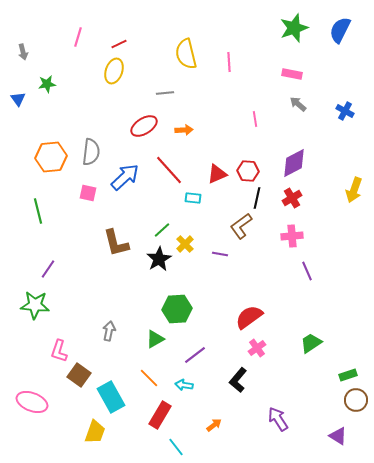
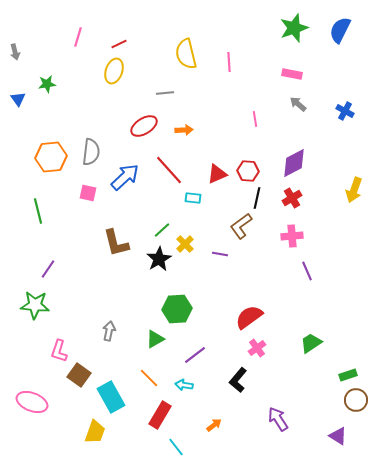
gray arrow at (23, 52): moved 8 px left
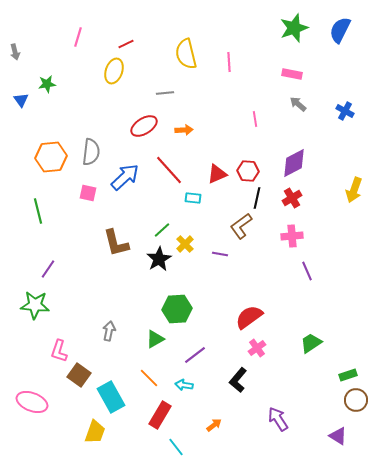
red line at (119, 44): moved 7 px right
blue triangle at (18, 99): moved 3 px right, 1 px down
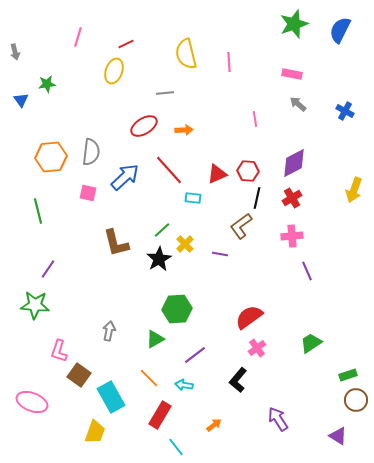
green star at (294, 28): moved 4 px up
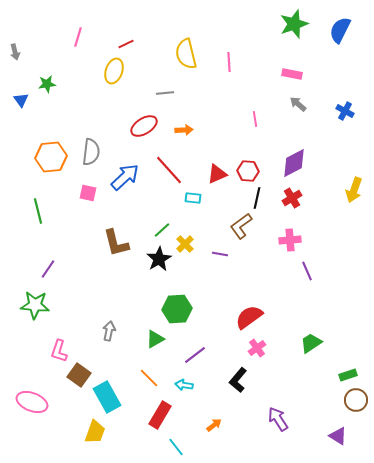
pink cross at (292, 236): moved 2 px left, 4 px down
cyan rectangle at (111, 397): moved 4 px left
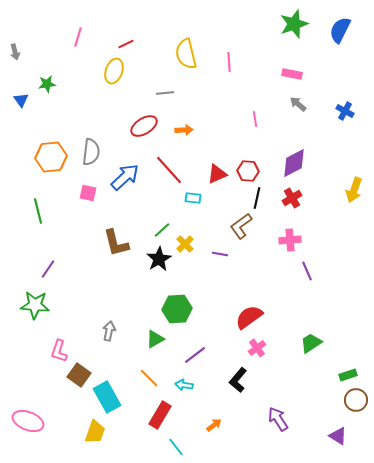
pink ellipse at (32, 402): moved 4 px left, 19 px down
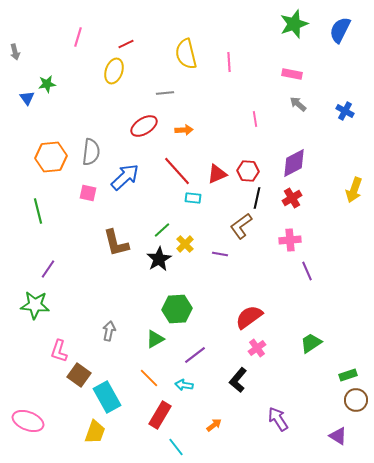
blue triangle at (21, 100): moved 6 px right, 2 px up
red line at (169, 170): moved 8 px right, 1 px down
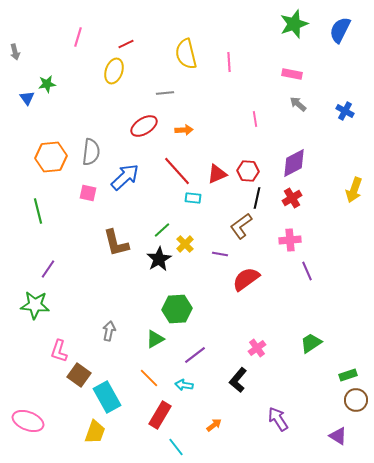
red semicircle at (249, 317): moved 3 px left, 38 px up
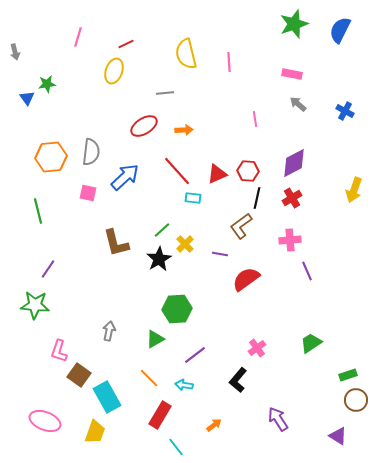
pink ellipse at (28, 421): moved 17 px right
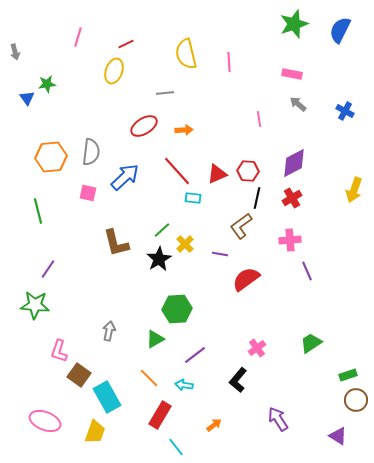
pink line at (255, 119): moved 4 px right
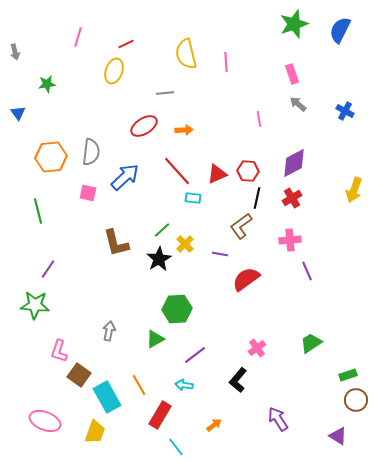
pink line at (229, 62): moved 3 px left
pink rectangle at (292, 74): rotated 60 degrees clockwise
blue triangle at (27, 98): moved 9 px left, 15 px down
orange line at (149, 378): moved 10 px left, 7 px down; rotated 15 degrees clockwise
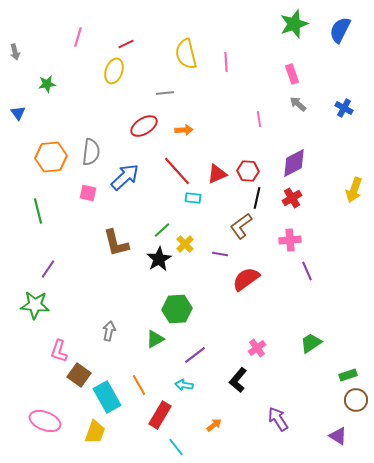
blue cross at (345, 111): moved 1 px left, 3 px up
